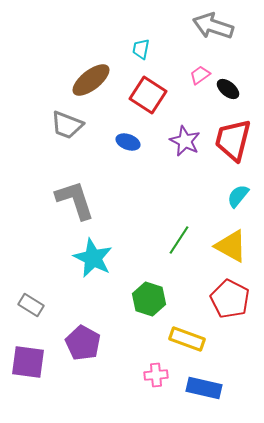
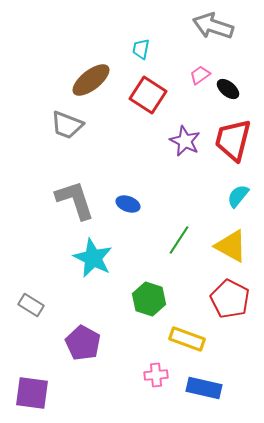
blue ellipse: moved 62 px down
purple square: moved 4 px right, 31 px down
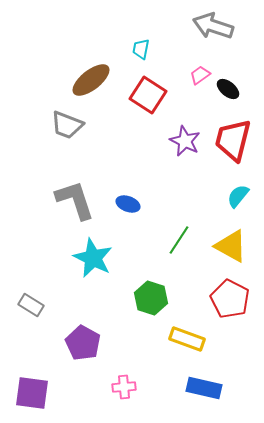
green hexagon: moved 2 px right, 1 px up
pink cross: moved 32 px left, 12 px down
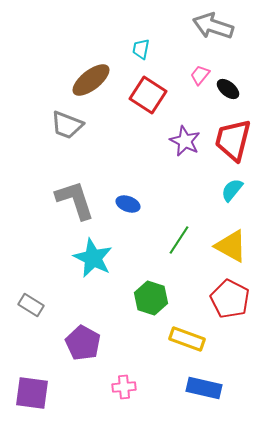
pink trapezoid: rotated 15 degrees counterclockwise
cyan semicircle: moved 6 px left, 6 px up
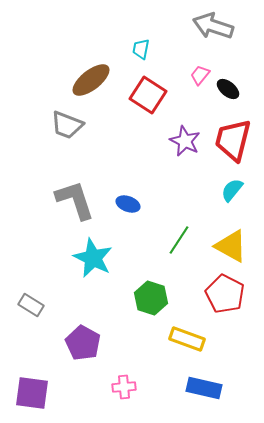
red pentagon: moved 5 px left, 5 px up
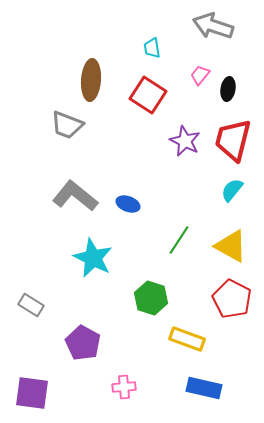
cyan trapezoid: moved 11 px right, 1 px up; rotated 20 degrees counterclockwise
brown ellipse: rotated 48 degrees counterclockwise
black ellipse: rotated 60 degrees clockwise
gray L-shape: moved 4 px up; rotated 33 degrees counterclockwise
red pentagon: moved 7 px right, 5 px down
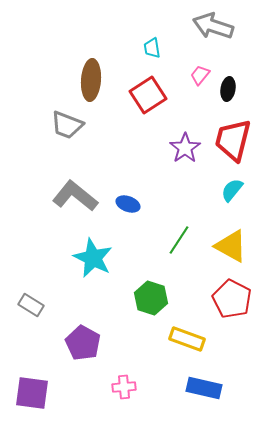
red square: rotated 24 degrees clockwise
purple star: moved 7 px down; rotated 12 degrees clockwise
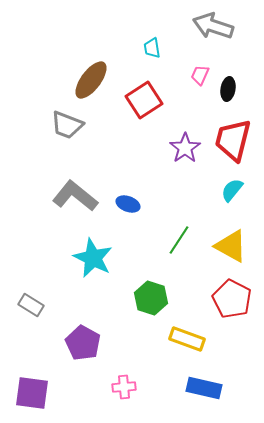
pink trapezoid: rotated 15 degrees counterclockwise
brown ellipse: rotated 33 degrees clockwise
red square: moved 4 px left, 5 px down
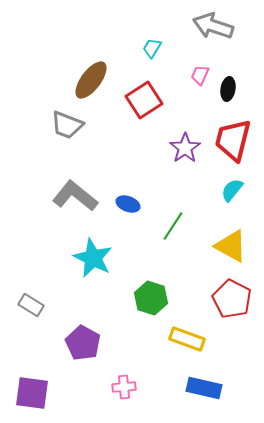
cyan trapezoid: rotated 40 degrees clockwise
green line: moved 6 px left, 14 px up
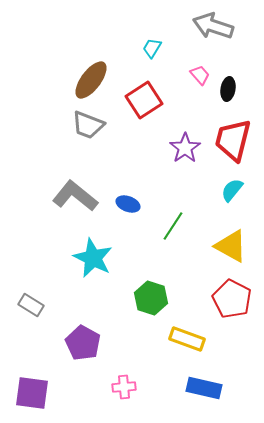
pink trapezoid: rotated 115 degrees clockwise
gray trapezoid: moved 21 px right
